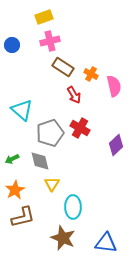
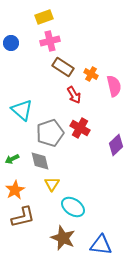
blue circle: moved 1 px left, 2 px up
cyan ellipse: rotated 55 degrees counterclockwise
blue triangle: moved 5 px left, 2 px down
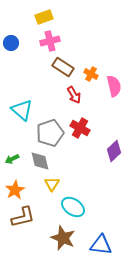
purple diamond: moved 2 px left, 6 px down
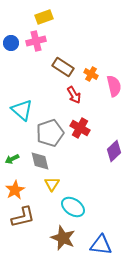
pink cross: moved 14 px left
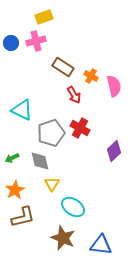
orange cross: moved 2 px down
cyan triangle: rotated 15 degrees counterclockwise
gray pentagon: moved 1 px right
green arrow: moved 1 px up
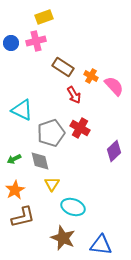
pink semicircle: rotated 30 degrees counterclockwise
green arrow: moved 2 px right, 1 px down
cyan ellipse: rotated 15 degrees counterclockwise
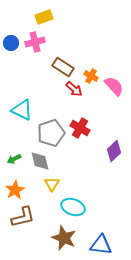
pink cross: moved 1 px left, 1 px down
red arrow: moved 6 px up; rotated 18 degrees counterclockwise
brown star: moved 1 px right
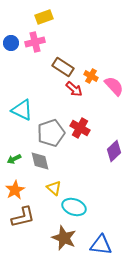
yellow triangle: moved 2 px right, 4 px down; rotated 21 degrees counterclockwise
cyan ellipse: moved 1 px right
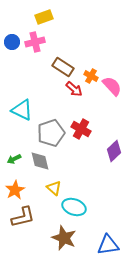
blue circle: moved 1 px right, 1 px up
pink semicircle: moved 2 px left
red cross: moved 1 px right, 1 px down
blue triangle: moved 7 px right; rotated 15 degrees counterclockwise
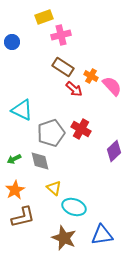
pink cross: moved 26 px right, 7 px up
blue triangle: moved 6 px left, 10 px up
